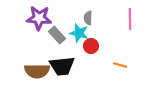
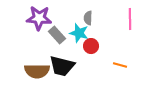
black trapezoid: rotated 20 degrees clockwise
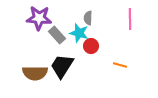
black trapezoid: rotated 108 degrees clockwise
brown semicircle: moved 2 px left, 2 px down
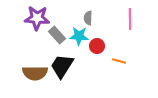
purple star: moved 2 px left
cyan star: moved 3 px down; rotated 12 degrees counterclockwise
red circle: moved 6 px right
orange line: moved 1 px left, 4 px up
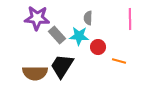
red circle: moved 1 px right, 1 px down
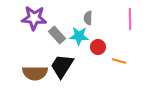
purple star: moved 3 px left
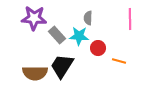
red circle: moved 1 px down
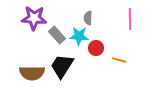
red circle: moved 2 px left
orange line: moved 1 px up
brown semicircle: moved 3 px left
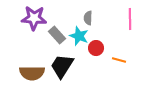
cyan star: rotated 18 degrees clockwise
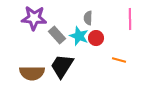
red circle: moved 10 px up
